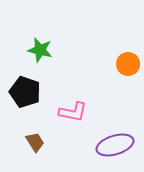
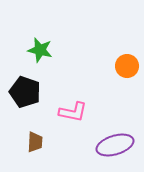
orange circle: moved 1 px left, 2 px down
brown trapezoid: rotated 35 degrees clockwise
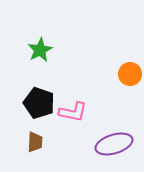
green star: rotated 30 degrees clockwise
orange circle: moved 3 px right, 8 px down
black pentagon: moved 14 px right, 11 px down
purple ellipse: moved 1 px left, 1 px up
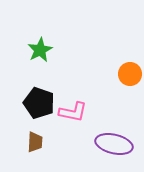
purple ellipse: rotated 30 degrees clockwise
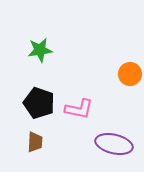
green star: rotated 20 degrees clockwise
pink L-shape: moved 6 px right, 3 px up
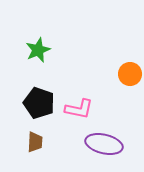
green star: moved 2 px left; rotated 15 degrees counterclockwise
purple ellipse: moved 10 px left
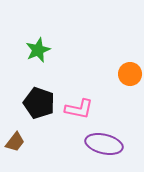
brown trapezoid: moved 20 px left; rotated 35 degrees clockwise
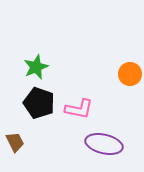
green star: moved 2 px left, 17 px down
brown trapezoid: rotated 65 degrees counterclockwise
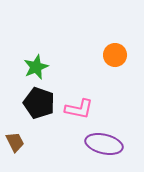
orange circle: moved 15 px left, 19 px up
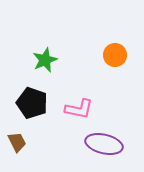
green star: moved 9 px right, 7 px up
black pentagon: moved 7 px left
brown trapezoid: moved 2 px right
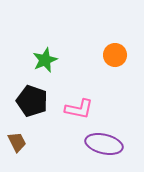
black pentagon: moved 2 px up
